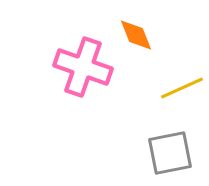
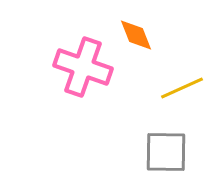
gray square: moved 4 px left, 1 px up; rotated 12 degrees clockwise
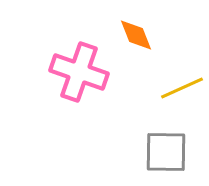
pink cross: moved 4 px left, 5 px down
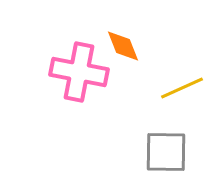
orange diamond: moved 13 px left, 11 px down
pink cross: rotated 8 degrees counterclockwise
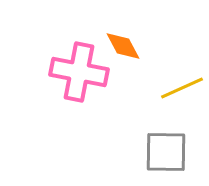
orange diamond: rotated 6 degrees counterclockwise
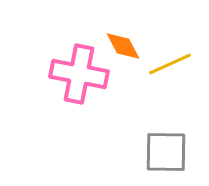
pink cross: moved 2 px down
yellow line: moved 12 px left, 24 px up
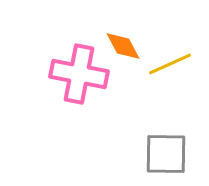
gray square: moved 2 px down
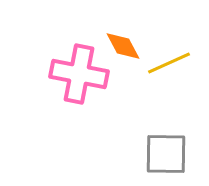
yellow line: moved 1 px left, 1 px up
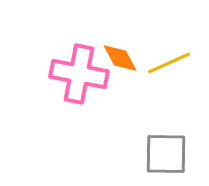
orange diamond: moved 3 px left, 12 px down
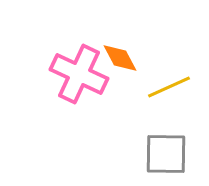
yellow line: moved 24 px down
pink cross: rotated 14 degrees clockwise
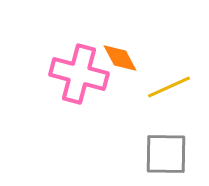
pink cross: rotated 10 degrees counterclockwise
